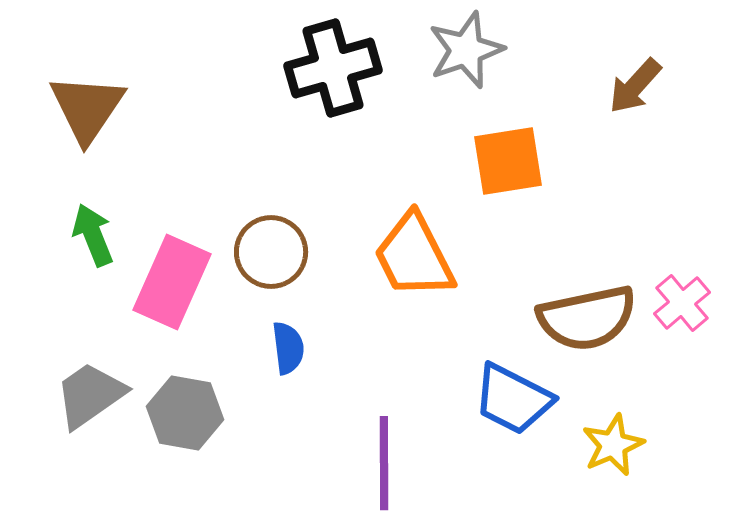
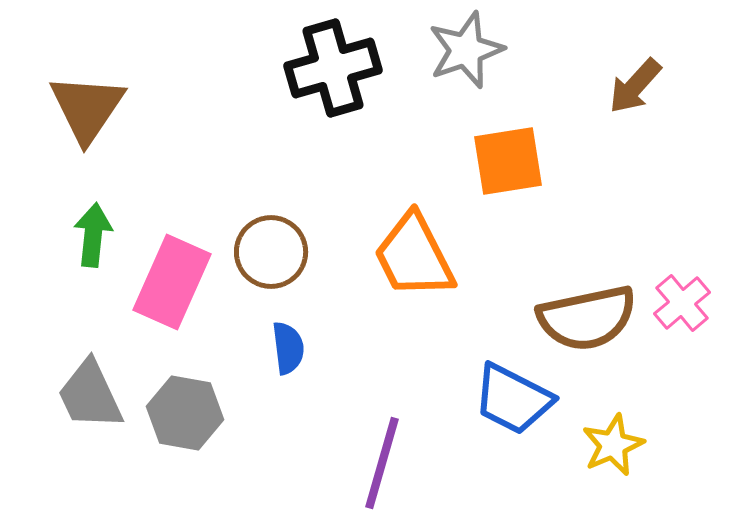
green arrow: rotated 28 degrees clockwise
gray trapezoid: rotated 80 degrees counterclockwise
purple line: moved 2 px left; rotated 16 degrees clockwise
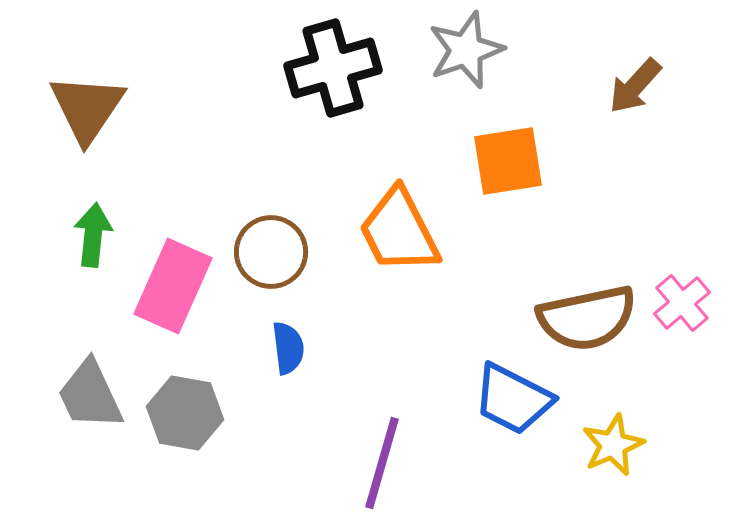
orange trapezoid: moved 15 px left, 25 px up
pink rectangle: moved 1 px right, 4 px down
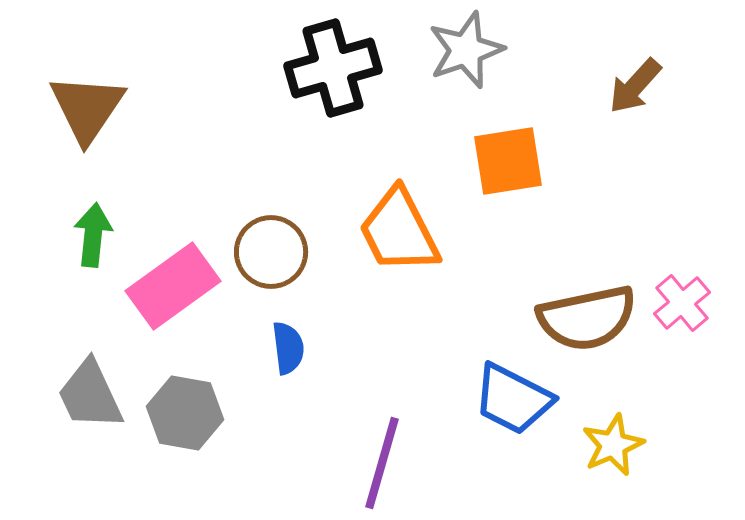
pink rectangle: rotated 30 degrees clockwise
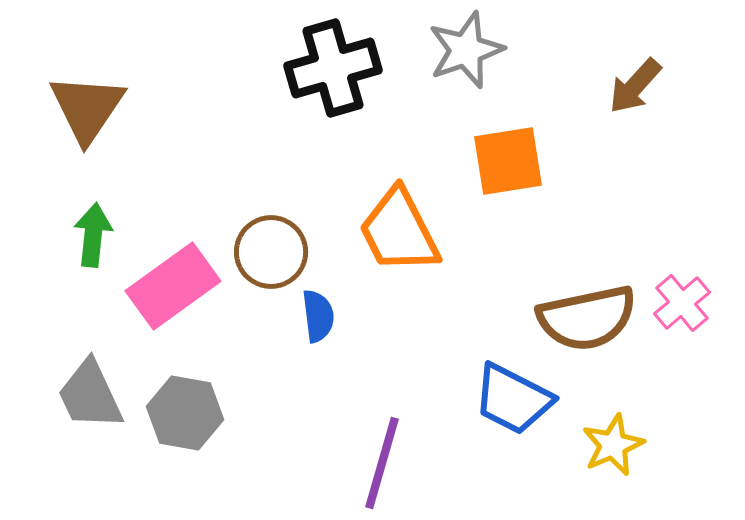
blue semicircle: moved 30 px right, 32 px up
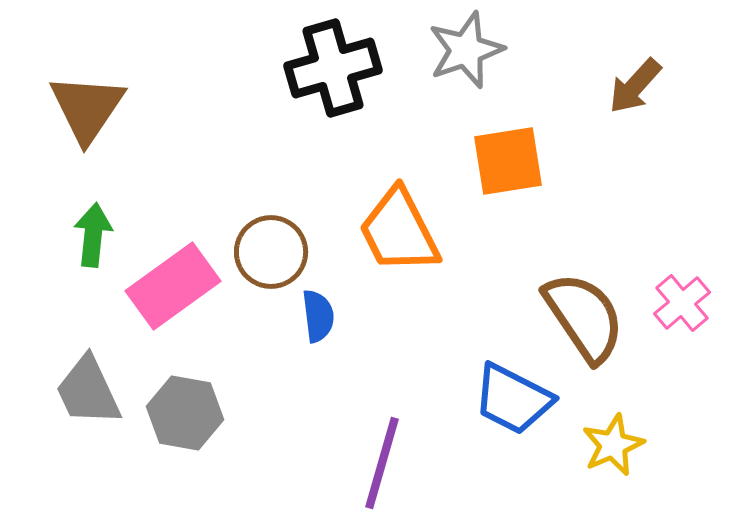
brown semicircle: moved 3 px left, 1 px up; rotated 112 degrees counterclockwise
gray trapezoid: moved 2 px left, 4 px up
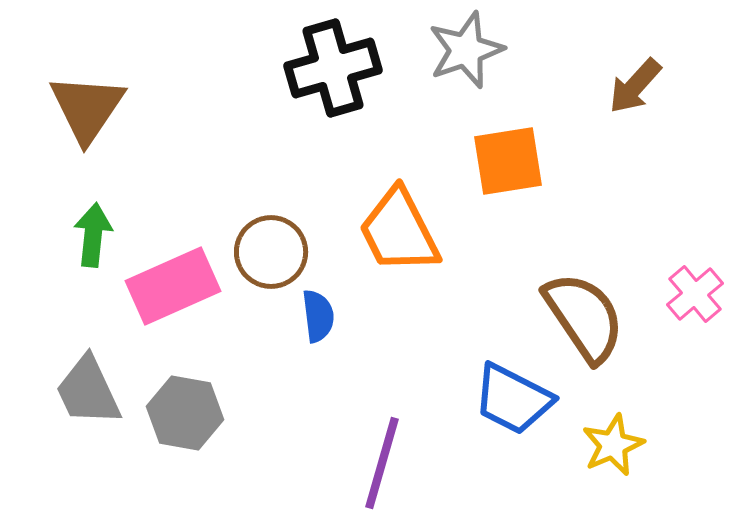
pink rectangle: rotated 12 degrees clockwise
pink cross: moved 13 px right, 9 px up
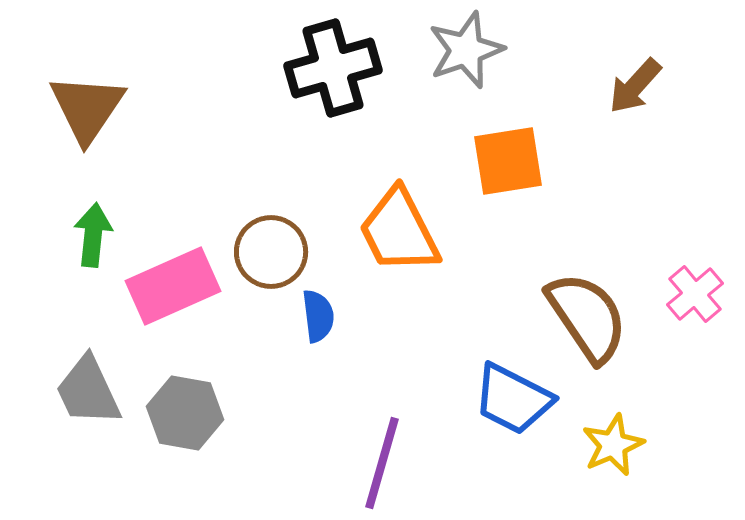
brown semicircle: moved 3 px right
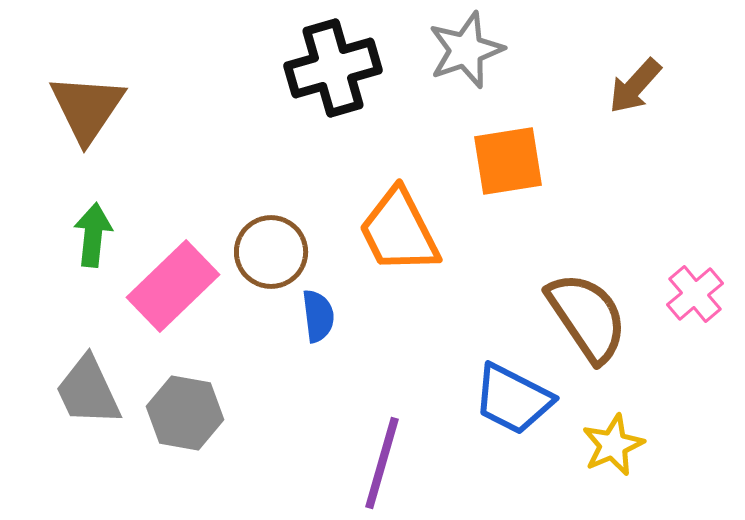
pink rectangle: rotated 20 degrees counterclockwise
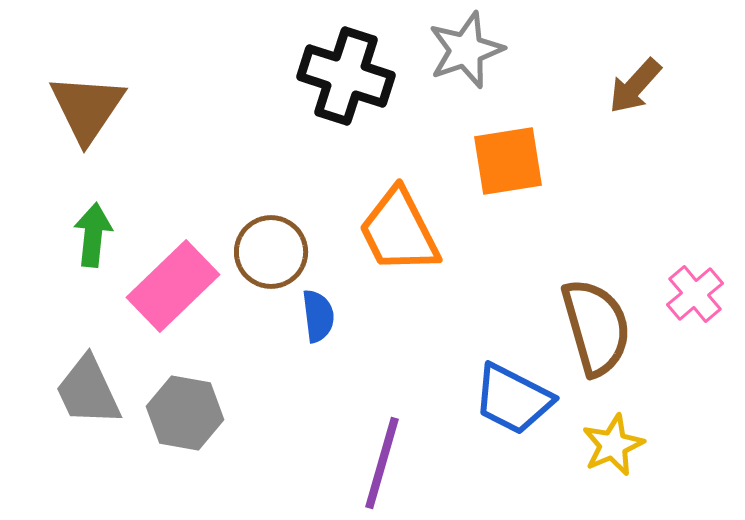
black cross: moved 13 px right, 8 px down; rotated 34 degrees clockwise
brown semicircle: moved 9 px right, 10 px down; rotated 18 degrees clockwise
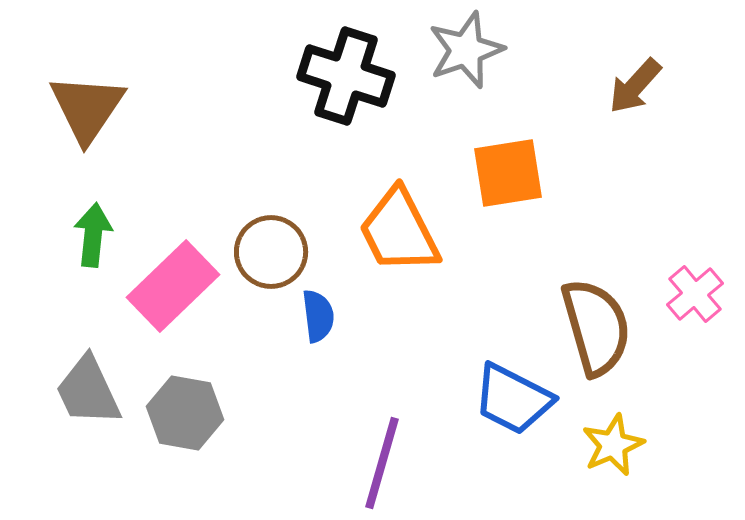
orange square: moved 12 px down
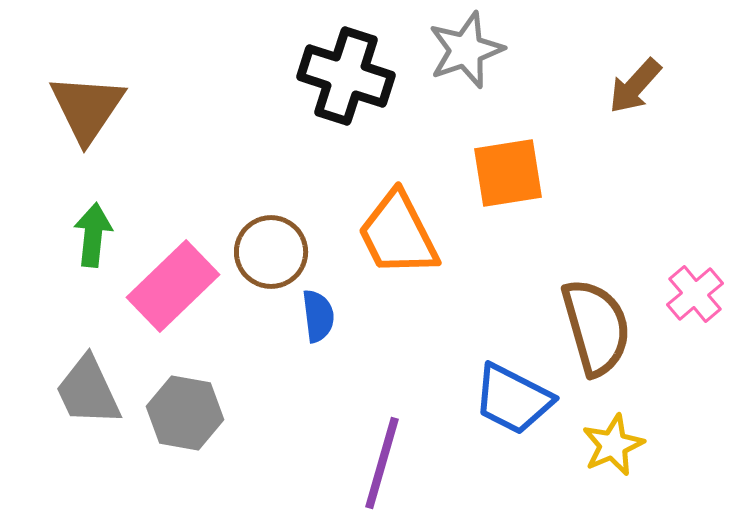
orange trapezoid: moved 1 px left, 3 px down
